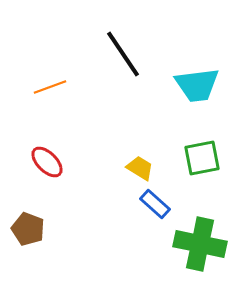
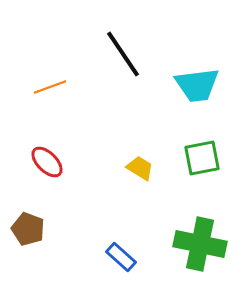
blue rectangle: moved 34 px left, 53 px down
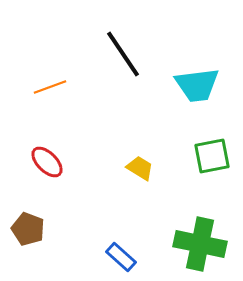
green square: moved 10 px right, 2 px up
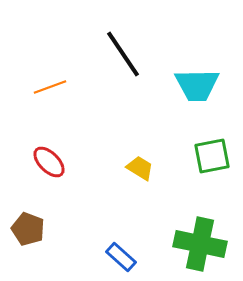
cyan trapezoid: rotated 6 degrees clockwise
red ellipse: moved 2 px right
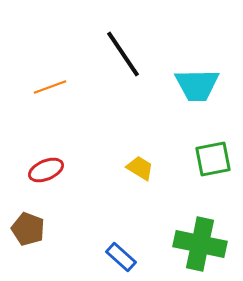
green square: moved 1 px right, 3 px down
red ellipse: moved 3 px left, 8 px down; rotated 68 degrees counterclockwise
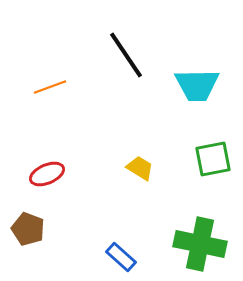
black line: moved 3 px right, 1 px down
red ellipse: moved 1 px right, 4 px down
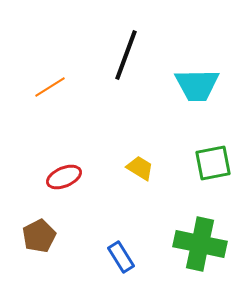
black line: rotated 54 degrees clockwise
orange line: rotated 12 degrees counterclockwise
green square: moved 4 px down
red ellipse: moved 17 px right, 3 px down
brown pentagon: moved 11 px right, 7 px down; rotated 24 degrees clockwise
blue rectangle: rotated 16 degrees clockwise
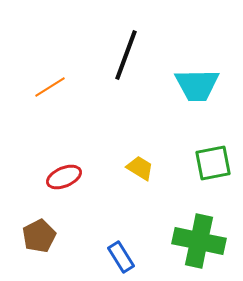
green cross: moved 1 px left, 3 px up
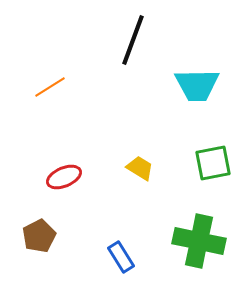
black line: moved 7 px right, 15 px up
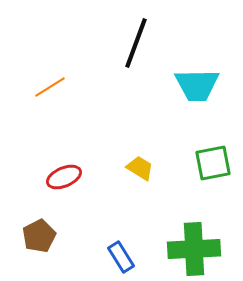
black line: moved 3 px right, 3 px down
green cross: moved 5 px left, 8 px down; rotated 15 degrees counterclockwise
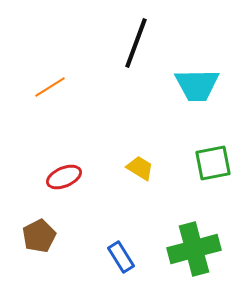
green cross: rotated 12 degrees counterclockwise
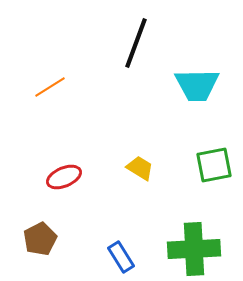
green square: moved 1 px right, 2 px down
brown pentagon: moved 1 px right, 3 px down
green cross: rotated 12 degrees clockwise
